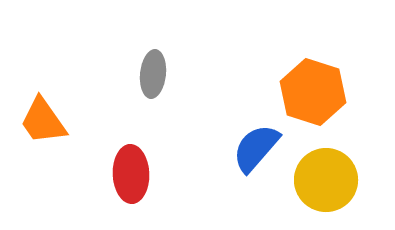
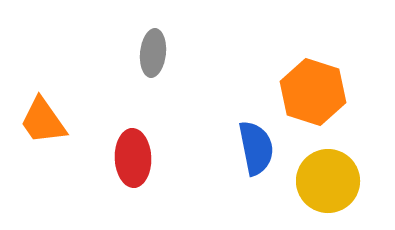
gray ellipse: moved 21 px up
blue semicircle: rotated 128 degrees clockwise
red ellipse: moved 2 px right, 16 px up
yellow circle: moved 2 px right, 1 px down
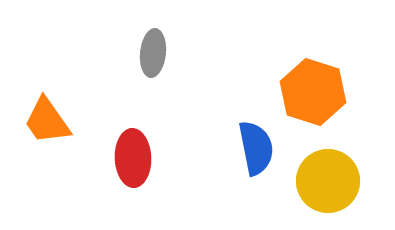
orange trapezoid: moved 4 px right
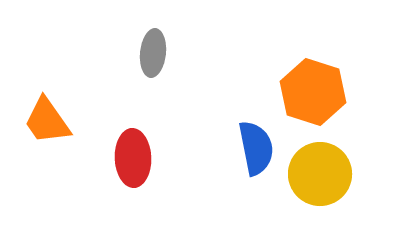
yellow circle: moved 8 px left, 7 px up
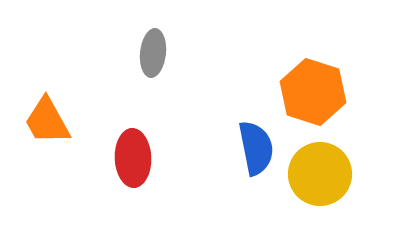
orange trapezoid: rotated 6 degrees clockwise
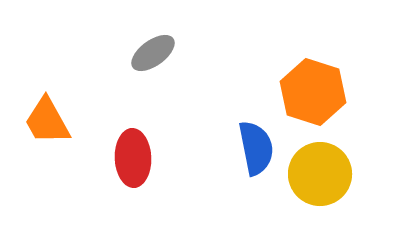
gray ellipse: rotated 48 degrees clockwise
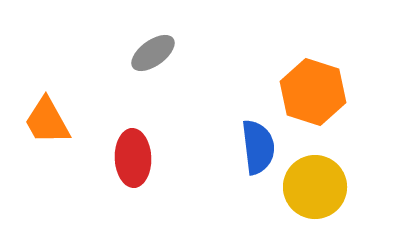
blue semicircle: moved 2 px right, 1 px up; rotated 4 degrees clockwise
yellow circle: moved 5 px left, 13 px down
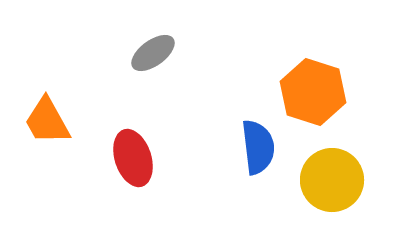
red ellipse: rotated 16 degrees counterclockwise
yellow circle: moved 17 px right, 7 px up
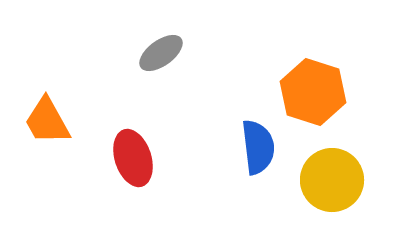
gray ellipse: moved 8 px right
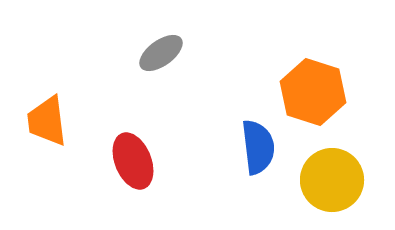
orange trapezoid: rotated 22 degrees clockwise
red ellipse: moved 3 px down; rotated 4 degrees counterclockwise
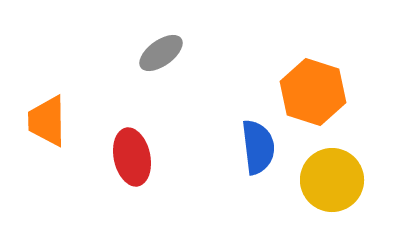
orange trapezoid: rotated 6 degrees clockwise
red ellipse: moved 1 px left, 4 px up; rotated 10 degrees clockwise
